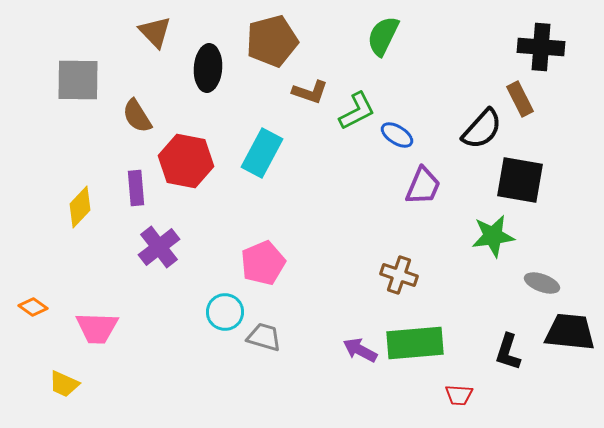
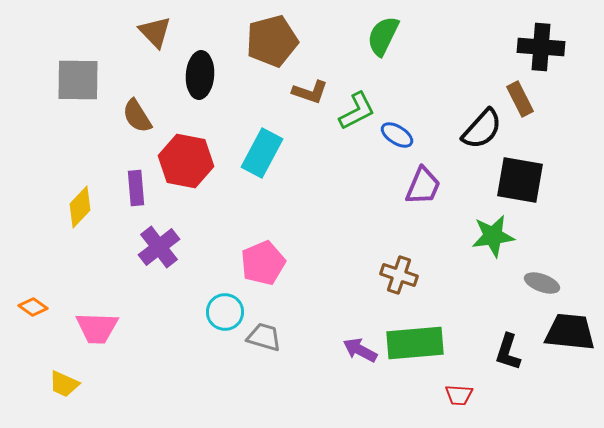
black ellipse: moved 8 px left, 7 px down
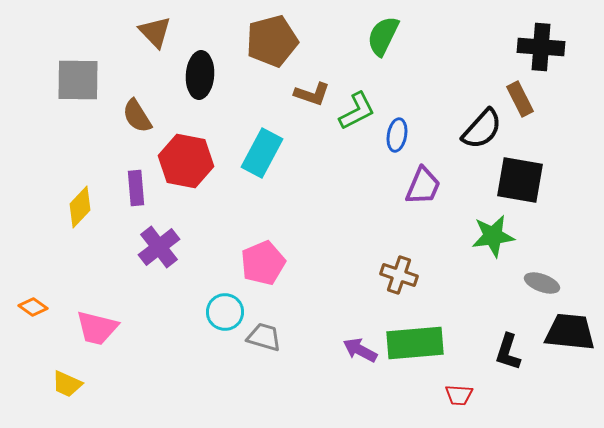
brown L-shape: moved 2 px right, 2 px down
blue ellipse: rotated 68 degrees clockwise
pink trapezoid: rotated 12 degrees clockwise
yellow trapezoid: moved 3 px right
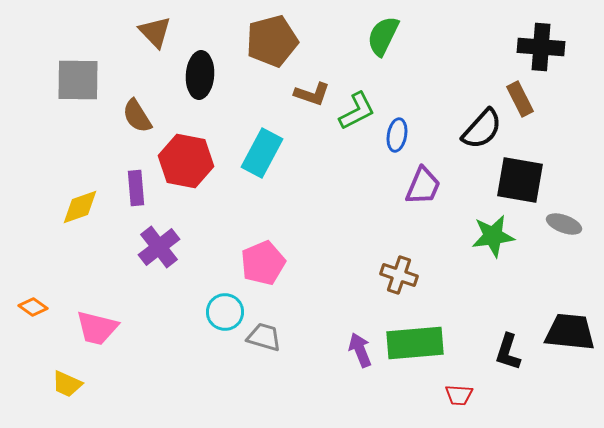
yellow diamond: rotated 27 degrees clockwise
gray ellipse: moved 22 px right, 59 px up
purple arrow: rotated 40 degrees clockwise
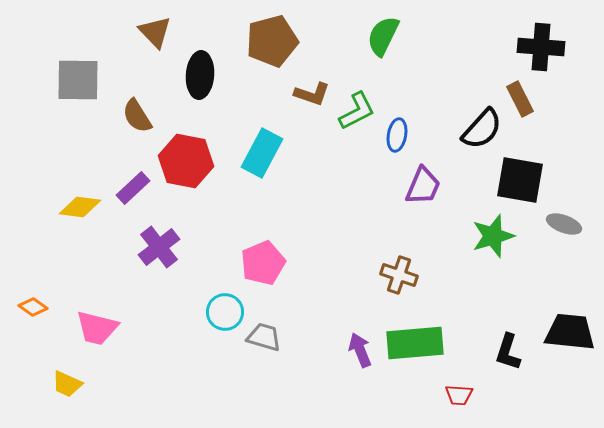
purple rectangle: moved 3 px left; rotated 52 degrees clockwise
yellow diamond: rotated 27 degrees clockwise
green star: rotated 9 degrees counterclockwise
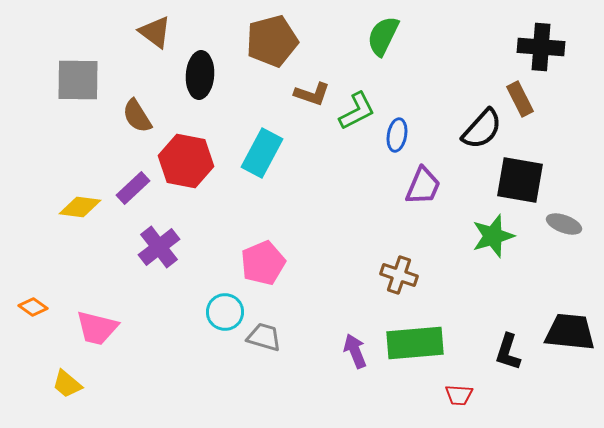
brown triangle: rotated 9 degrees counterclockwise
purple arrow: moved 5 px left, 1 px down
yellow trapezoid: rotated 16 degrees clockwise
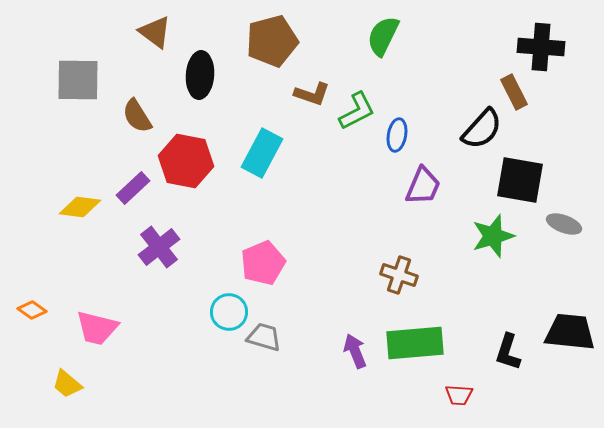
brown rectangle: moved 6 px left, 7 px up
orange diamond: moved 1 px left, 3 px down
cyan circle: moved 4 px right
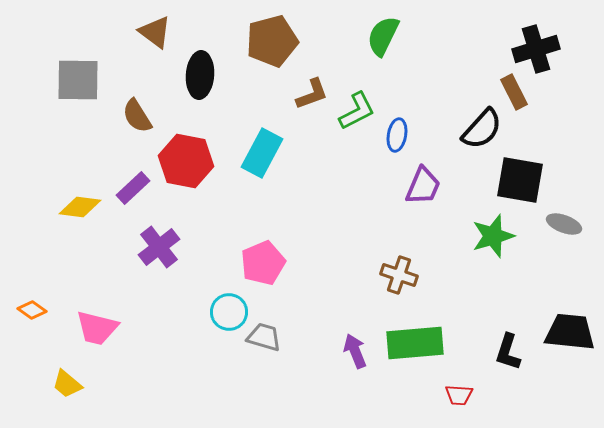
black cross: moved 5 px left, 2 px down; rotated 21 degrees counterclockwise
brown L-shape: rotated 39 degrees counterclockwise
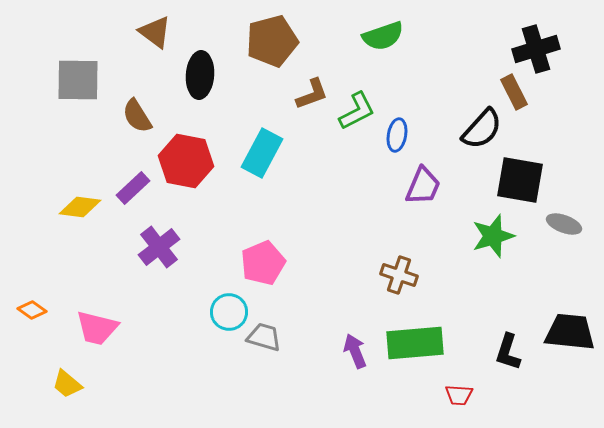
green semicircle: rotated 135 degrees counterclockwise
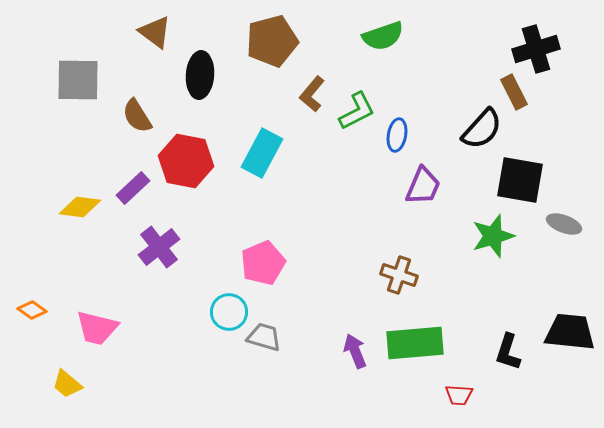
brown L-shape: rotated 150 degrees clockwise
